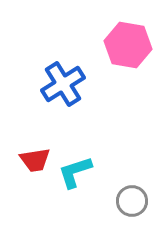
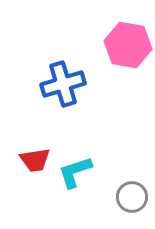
blue cross: rotated 15 degrees clockwise
gray circle: moved 4 px up
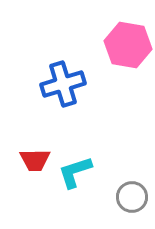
red trapezoid: rotated 8 degrees clockwise
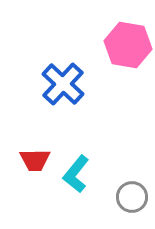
blue cross: rotated 30 degrees counterclockwise
cyan L-shape: moved 1 px right, 2 px down; rotated 33 degrees counterclockwise
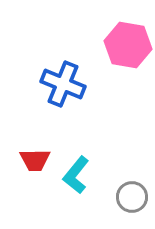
blue cross: rotated 21 degrees counterclockwise
cyan L-shape: moved 1 px down
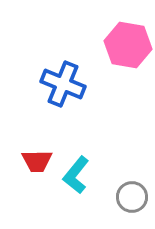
red trapezoid: moved 2 px right, 1 px down
